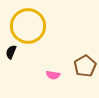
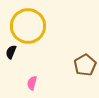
brown pentagon: moved 1 px up
pink semicircle: moved 21 px left, 8 px down; rotated 96 degrees clockwise
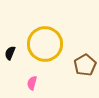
yellow circle: moved 17 px right, 18 px down
black semicircle: moved 1 px left, 1 px down
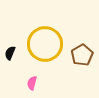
brown pentagon: moved 3 px left, 10 px up
